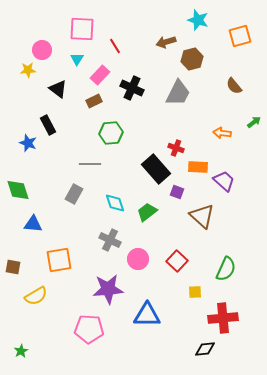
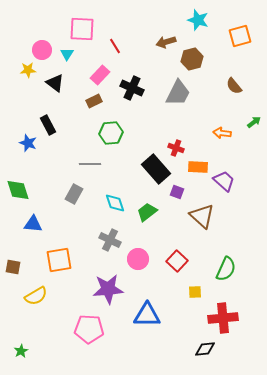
cyan triangle at (77, 59): moved 10 px left, 5 px up
black triangle at (58, 89): moved 3 px left, 6 px up
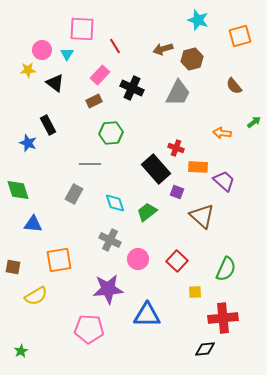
brown arrow at (166, 42): moved 3 px left, 7 px down
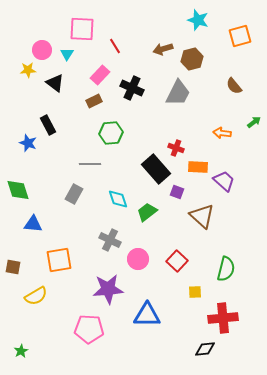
cyan diamond at (115, 203): moved 3 px right, 4 px up
green semicircle at (226, 269): rotated 10 degrees counterclockwise
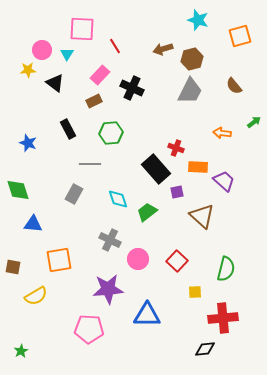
gray trapezoid at (178, 93): moved 12 px right, 2 px up
black rectangle at (48, 125): moved 20 px right, 4 px down
purple square at (177, 192): rotated 32 degrees counterclockwise
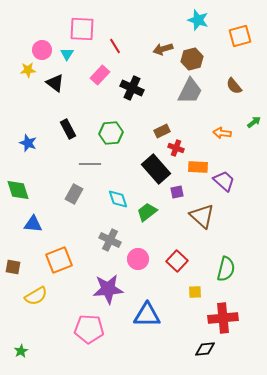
brown rectangle at (94, 101): moved 68 px right, 30 px down
orange square at (59, 260): rotated 12 degrees counterclockwise
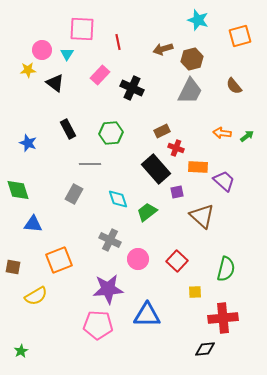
red line at (115, 46): moved 3 px right, 4 px up; rotated 21 degrees clockwise
green arrow at (254, 122): moved 7 px left, 14 px down
pink pentagon at (89, 329): moved 9 px right, 4 px up
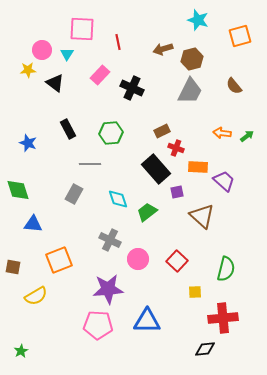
blue triangle at (147, 315): moved 6 px down
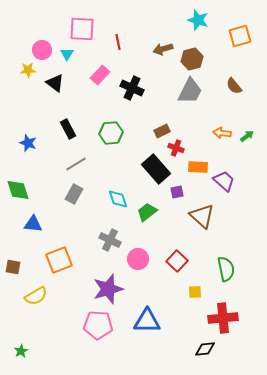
gray line at (90, 164): moved 14 px left; rotated 30 degrees counterclockwise
green semicircle at (226, 269): rotated 25 degrees counterclockwise
purple star at (108, 289): rotated 12 degrees counterclockwise
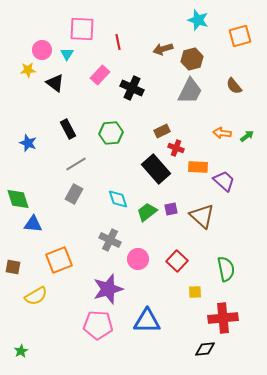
green diamond at (18, 190): moved 9 px down
purple square at (177, 192): moved 6 px left, 17 px down
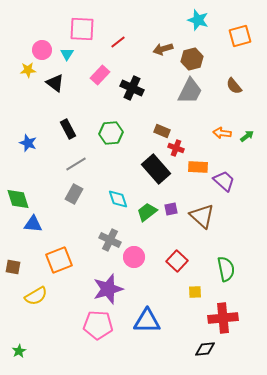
red line at (118, 42): rotated 63 degrees clockwise
brown rectangle at (162, 131): rotated 49 degrees clockwise
pink circle at (138, 259): moved 4 px left, 2 px up
green star at (21, 351): moved 2 px left
